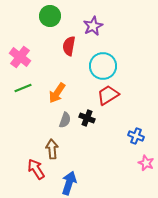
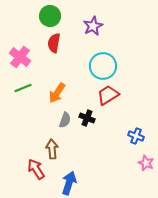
red semicircle: moved 15 px left, 3 px up
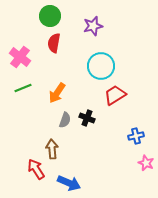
purple star: rotated 12 degrees clockwise
cyan circle: moved 2 px left
red trapezoid: moved 7 px right
blue cross: rotated 35 degrees counterclockwise
blue arrow: rotated 95 degrees clockwise
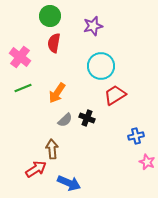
gray semicircle: rotated 28 degrees clockwise
pink star: moved 1 px right, 1 px up
red arrow: rotated 90 degrees clockwise
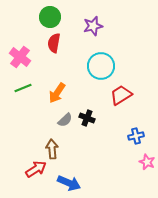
green circle: moved 1 px down
red trapezoid: moved 6 px right
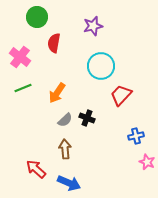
green circle: moved 13 px left
red trapezoid: rotated 15 degrees counterclockwise
brown arrow: moved 13 px right
red arrow: rotated 105 degrees counterclockwise
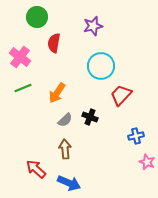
black cross: moved 3 px right, 1 px up
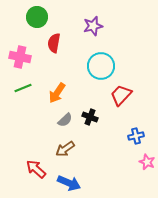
pink cross: rotated 25 degrees counterclockwise
brown arrow: rotated 120 degrees counterclockwise
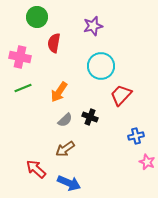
orange arrow: moved 2 px right, 1 px up
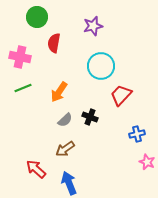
blue cross: moved 1 px right, 2 px up
blue arrow: rotated 135 degrees counterclockwise
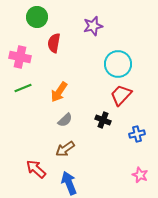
cyan circle: moved 17 px right, 2 px up
black cross: moved 13 px right, 3 px down
pink star: moved 7 px left, 13 px down
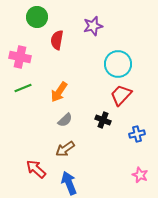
red semicircle: moved 3 px right, 3 px up
